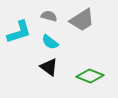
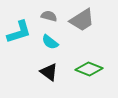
black triangle: moved 5 px down
green diamond: moved 1 px left, 7 px up
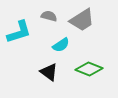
cyan semicircle: moved 11 px right, 3 px down; rotated 72 degrees counterclockwise
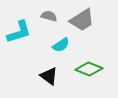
black triangle: moved 4 px down
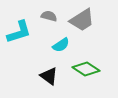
green diamond: moved 3 px left; rotated 12 degrees clockwise
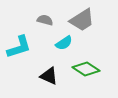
gray semicircle: moved 4 px left, 4 px down
cyan L-shape: moved 15 px down
cyan semicircle: moved 3 px right, 2 px up
black triangle: rotated 12 degrees counterclockwise
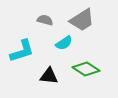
cyan L-shape: moved 3 px right, 4 px down
black triangle: rotated 18 degrees counterclockwise
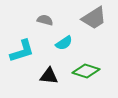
gray trapezoid: moved 12 px right, 2 px up
green diamond: moved 2 px down; rotated 16 degrees counterclockwise
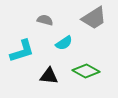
green diamond: rotated 12 degrees clockwise
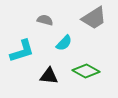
cyan semicircle: rotated 12 degrees counterclockwise
